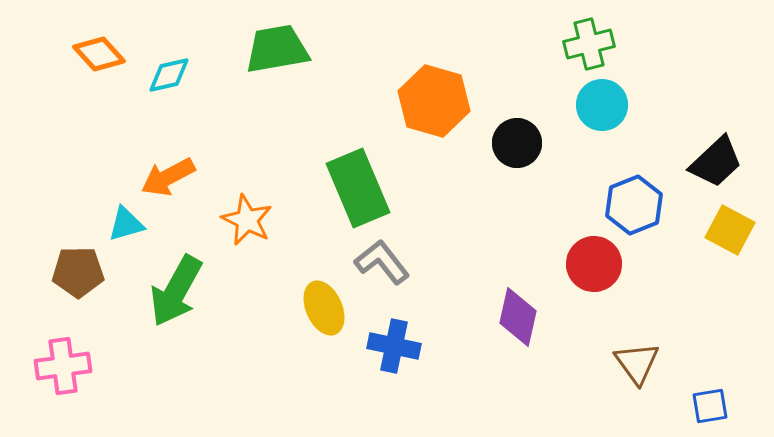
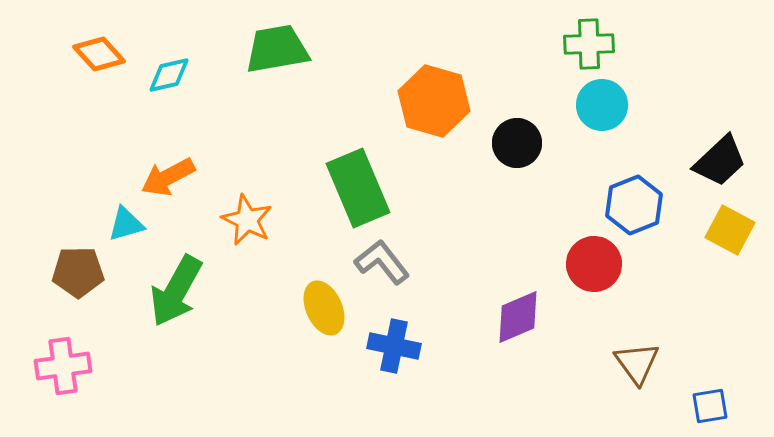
green cross: rotated 12 degrees clockwise
black trapezoid: moved 4 px right, 1 px up
purple diamond: rotated 54 degrees clockwise
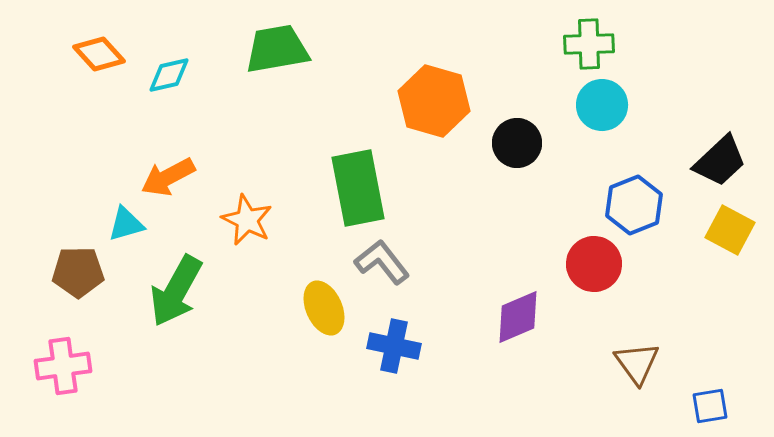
green rectangle: rotated 12 degrees clockwise
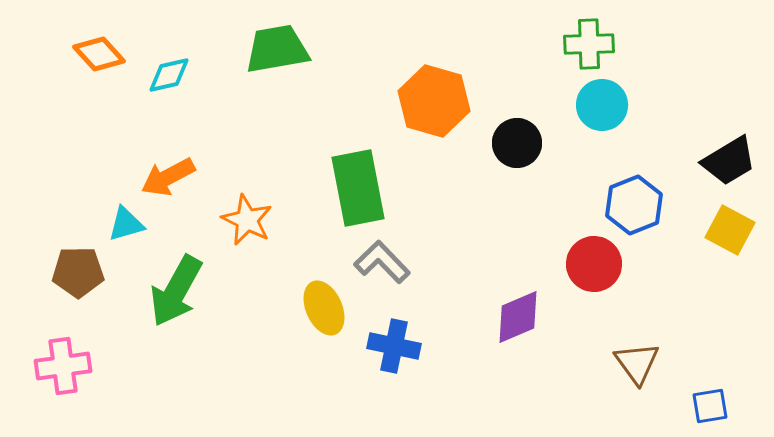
black trapezoid: moved 9 px right; rotated 12 degrees clockwise
gray L-shape: rotated 6 degrees counterclockwise
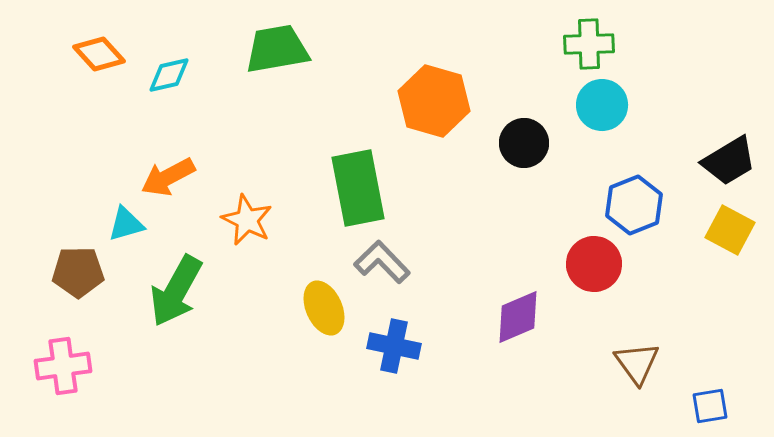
black circle: moved 7 px right
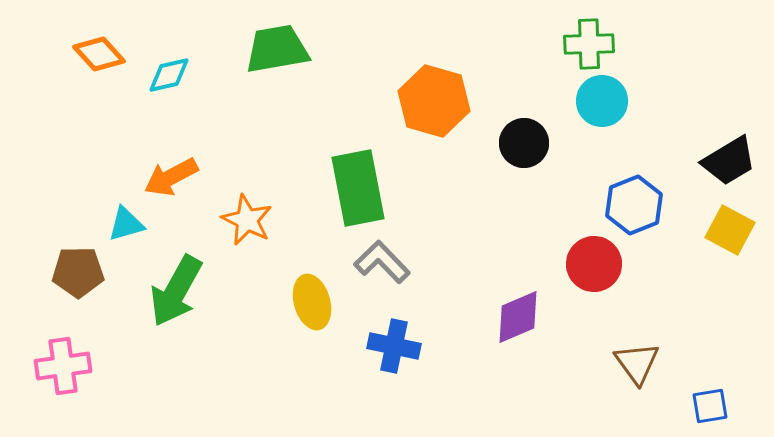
cyan circle: moved 4 px up
orange arrow: moved 3 px right
yellow ellipse: moved 12 px left, 6 px up; rotated 8 degrees clockwise
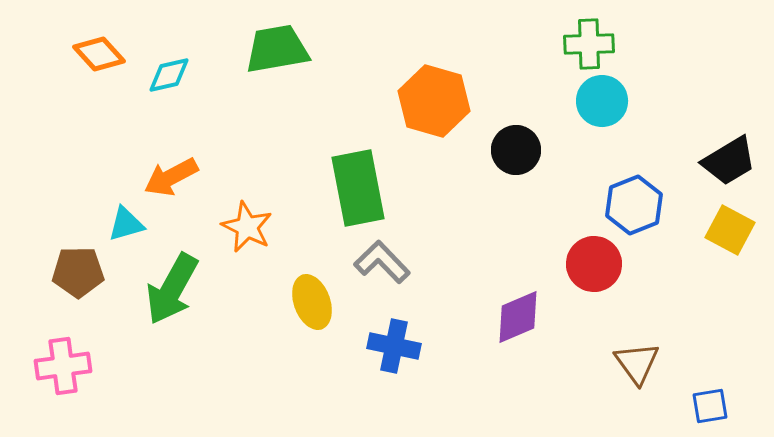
black circle: moved 8 px left, 7 px down
orange star: moved 7 px down
green arrow: moved 4 px left, 2 px up
yellow ellipse: rotated 4 degrees counterclockwise
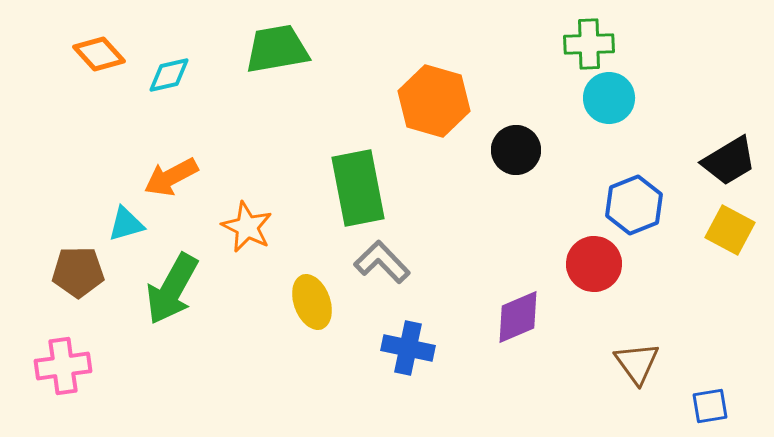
cyan circle: moved 7 px right, 3 px up
blue cross: moved 14 px right, 2 px down
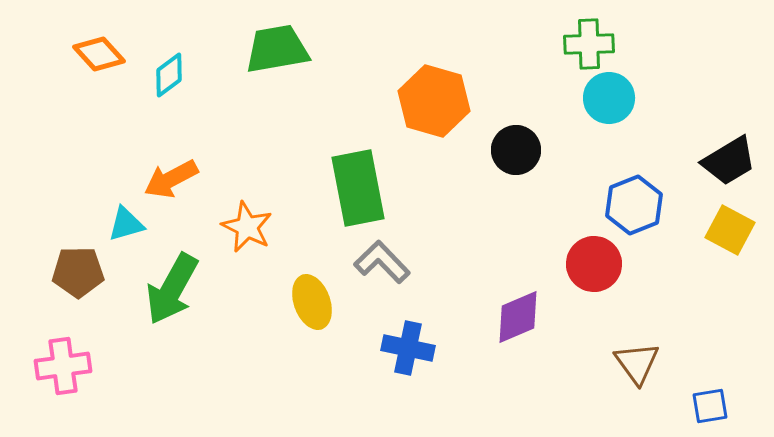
cyan diamond: rotated 24 degrees counterclockwise
orange arrow: moved 2 px down
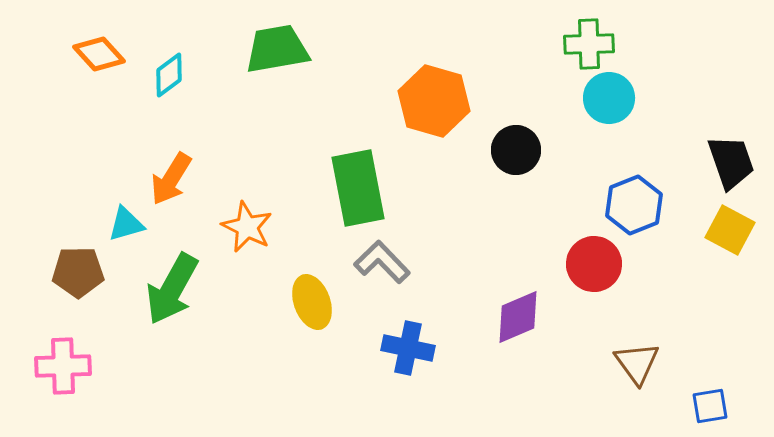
black trapezoid: moved 2 px right, 1 px down; rotated 78 degrees counterclockwise
orange arrow: rotated 30 degrees counterclockwise
pink cross: rotated 6 degrees clockwise
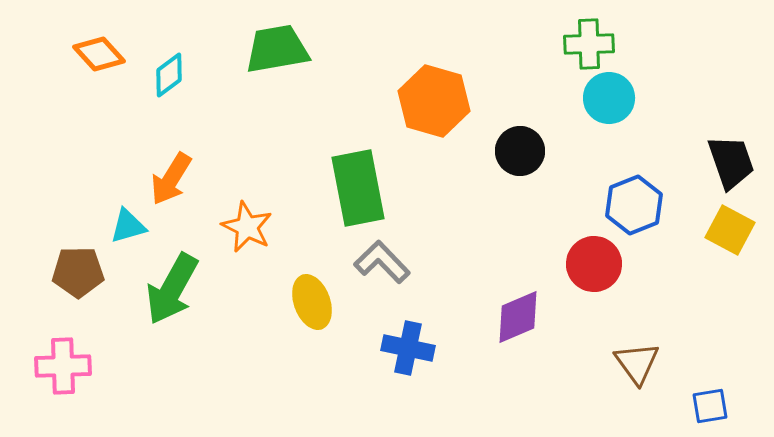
black circle: moved 4 px right, 1 px down
cyan triangle: moved 2 px right, 2 px down
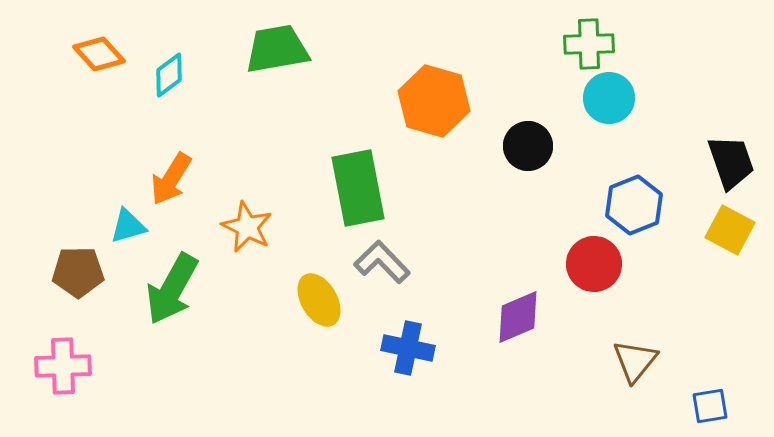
black circle: moved 8 px right, 5 px up
yellow ellipse: moved 7 px right, 2 px up; rotated 10 degrees counterclockwise
brown triangle: moved 2 px left, 2 px up; rotated 15 degrees clockwise
